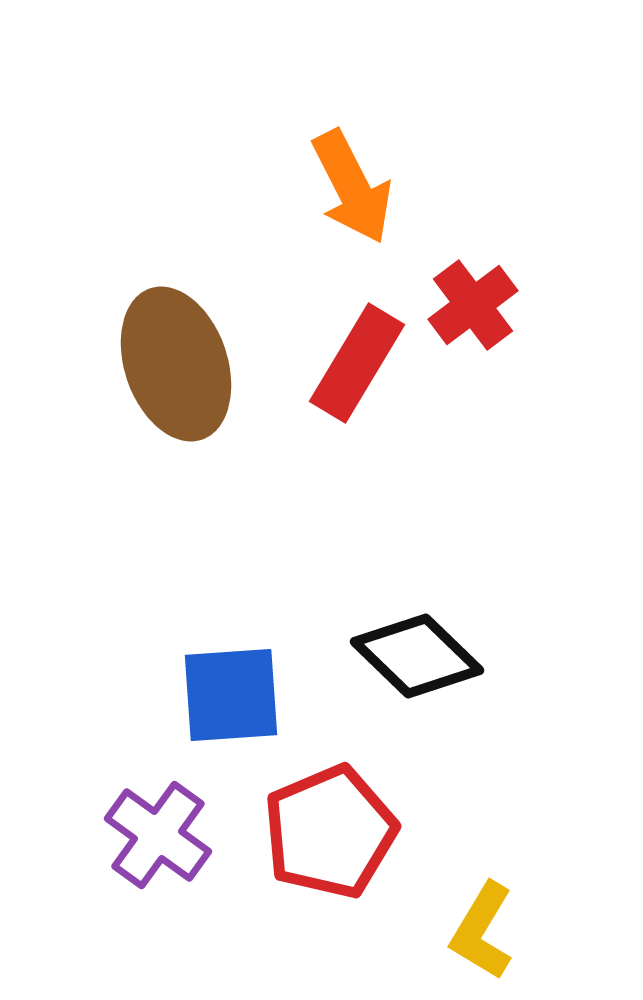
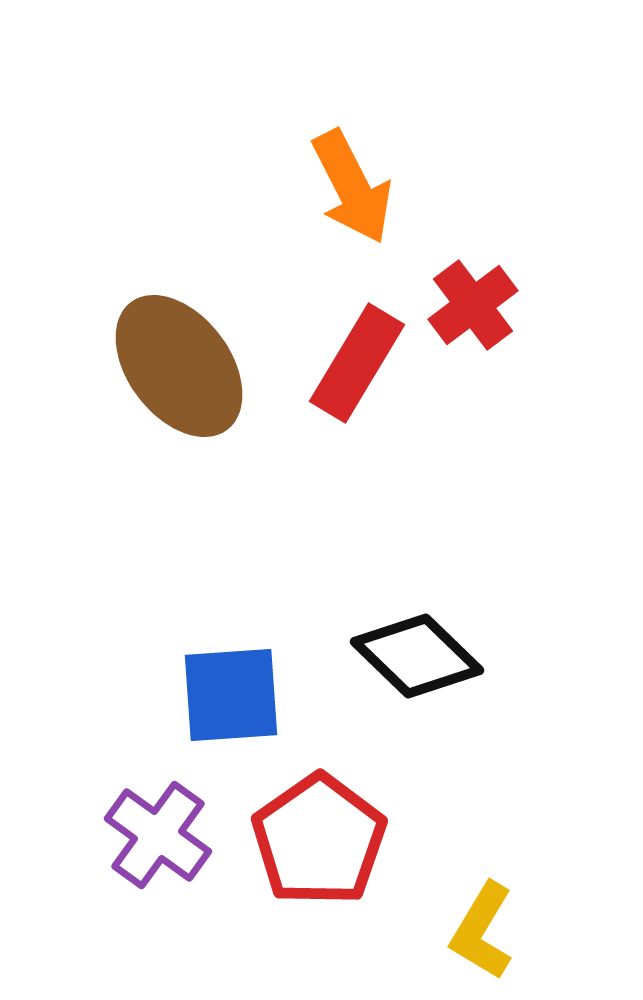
brown ellipse: moved 3 px right, 2 px down; rotated 18 degrees counterclockwise
red pentagon: moved 11 px left, 8 px down; rotated 12 degrees counterclockwise
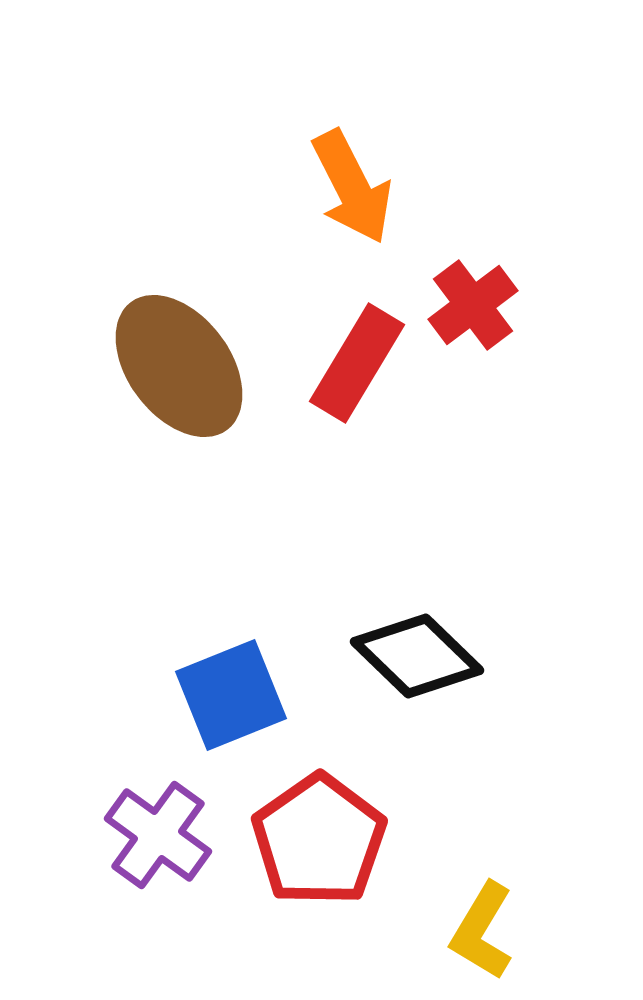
blue square: rotated 18 degrees counterclockwise
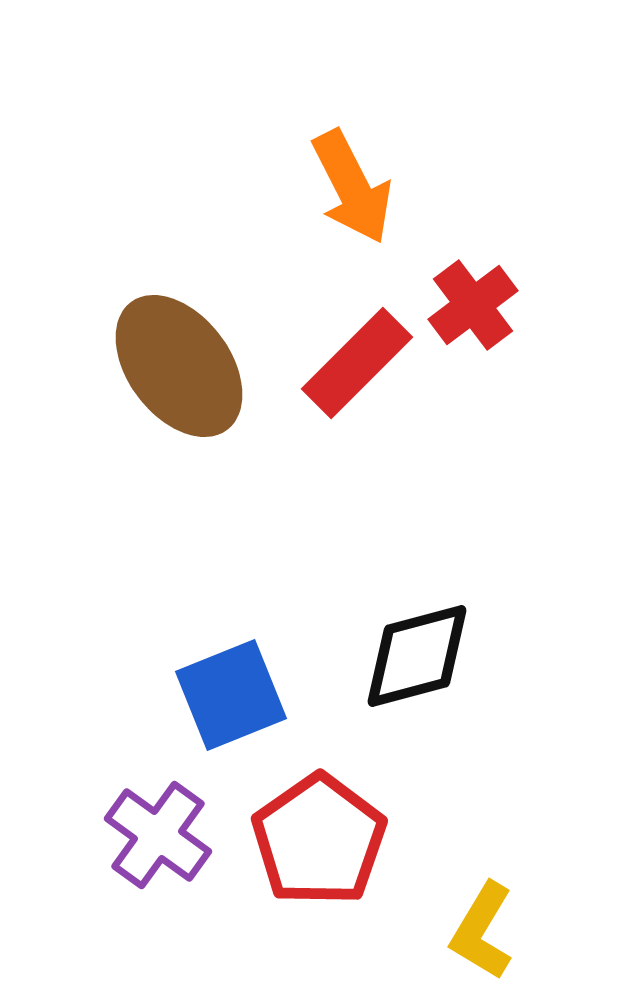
red rectangle: rotated 14 degrees clockwise
black diamond: rotated 59 degrees counterclockwise
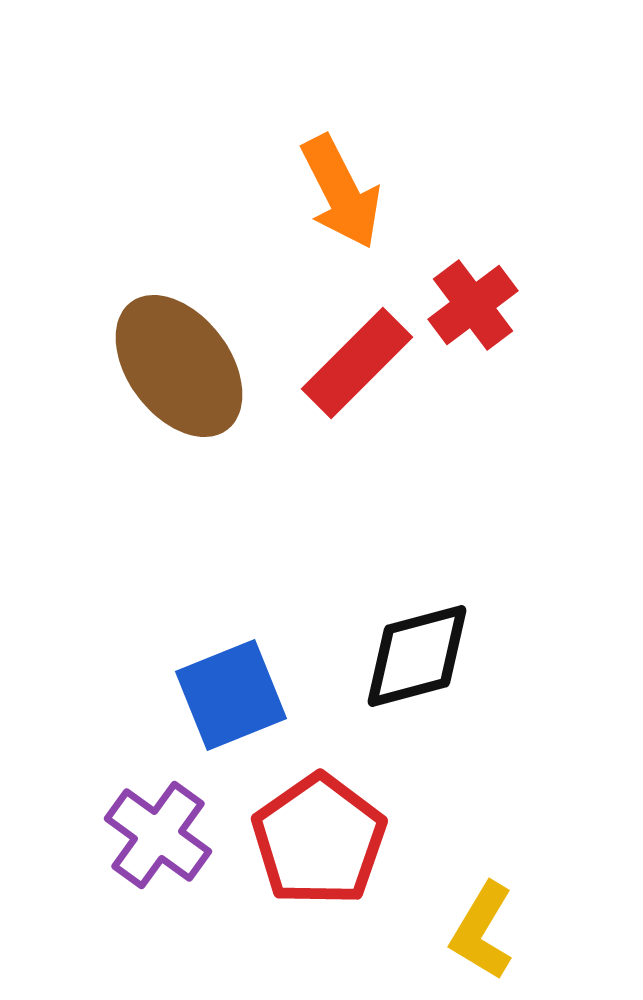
orange arrow: moved 11 px left, 5 px down
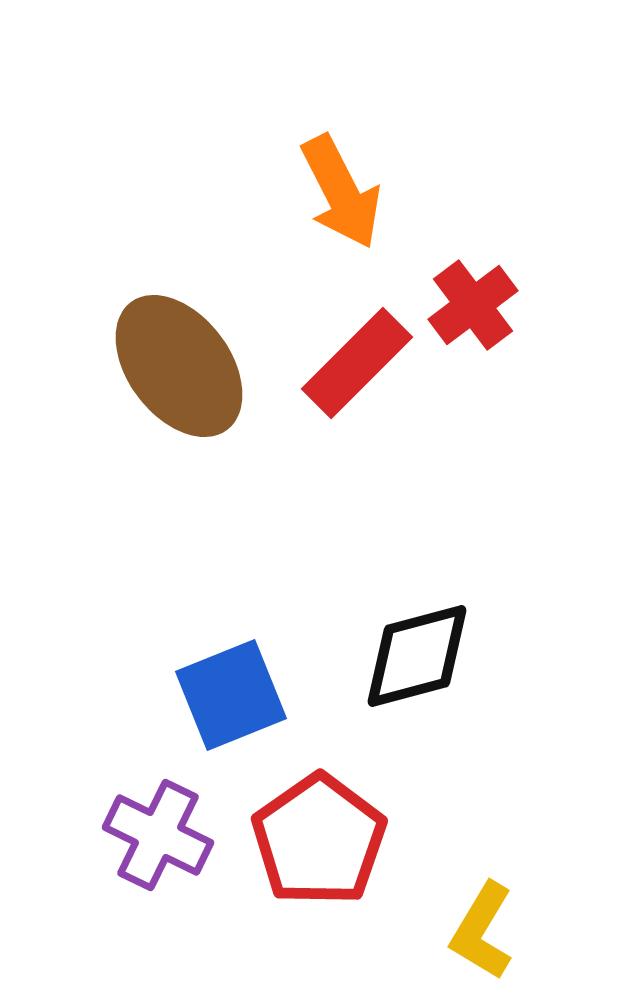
purple cross: rotated 10 degrees counterclockwise
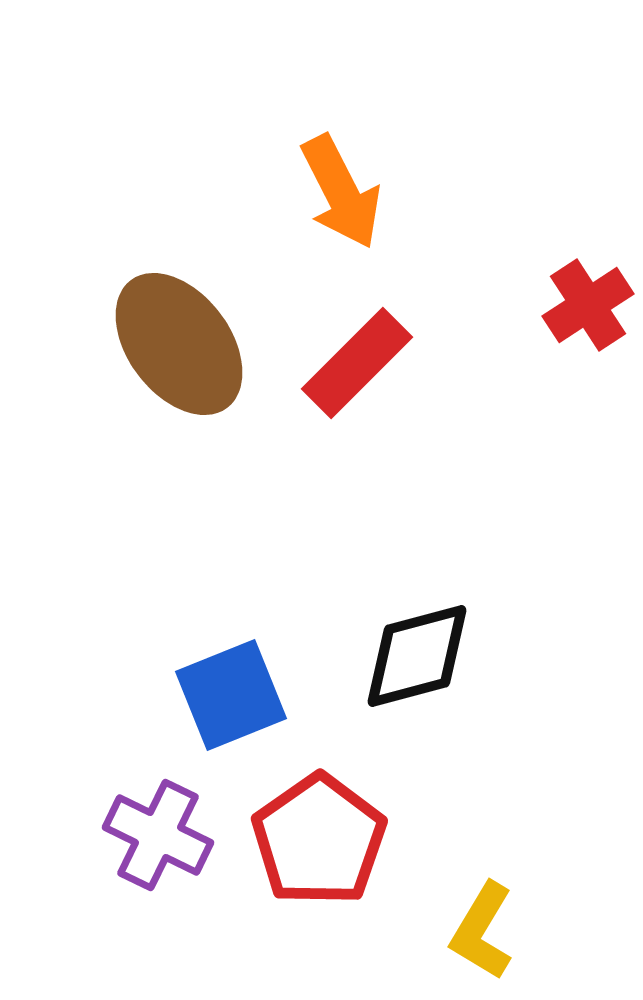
red cross: moved 115 px right; rotated 4 degrees clockwise
brown ellipse: moved 22 px up
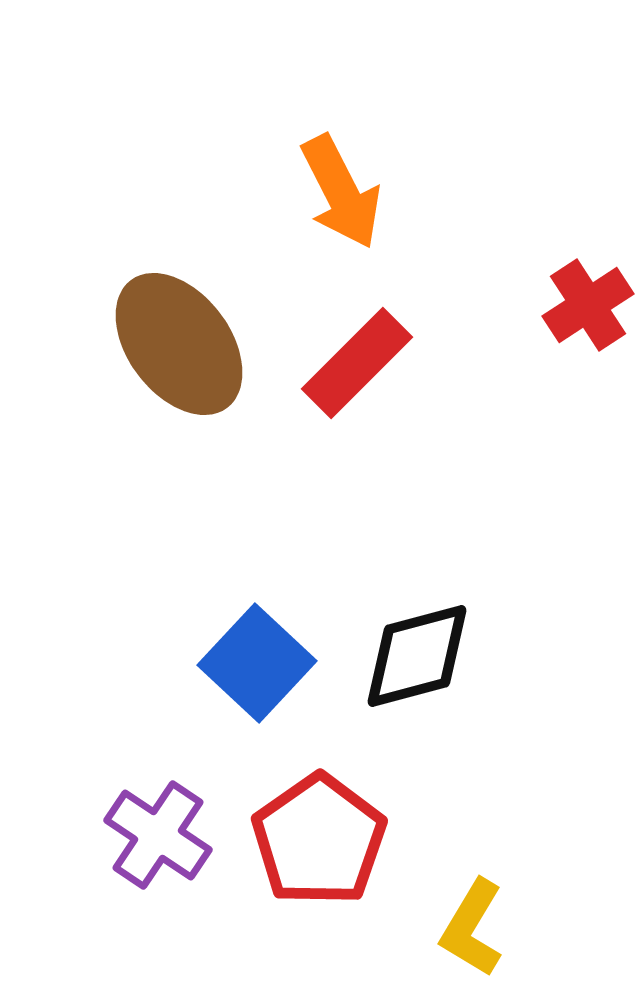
blue square: moved 26 px right, 32 px up; rotated 25 degrees counterclockwise
purple cross: rotated 8 degrees clockwise
yellow L-shape: moved 10 px left, 3 px up
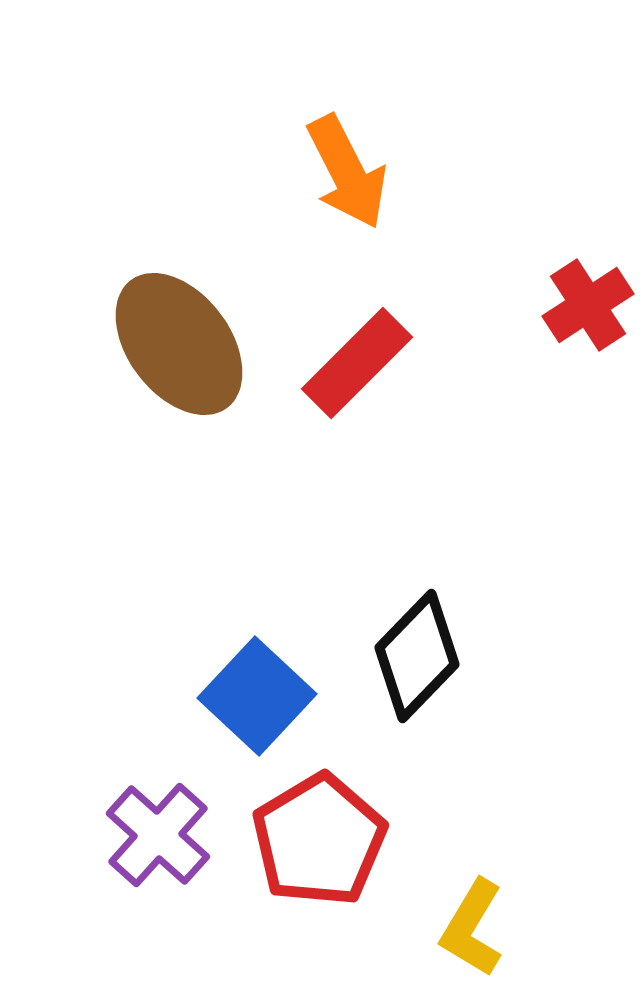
orange arrow: moved 6 px right, 20 px up
black diamond: rotated 31 degrees counterclockwise
blue square: moved 33 px down
purple cross: rotated 8 degrees clockwise
red pentagon: rotated 4 degrees clockwise
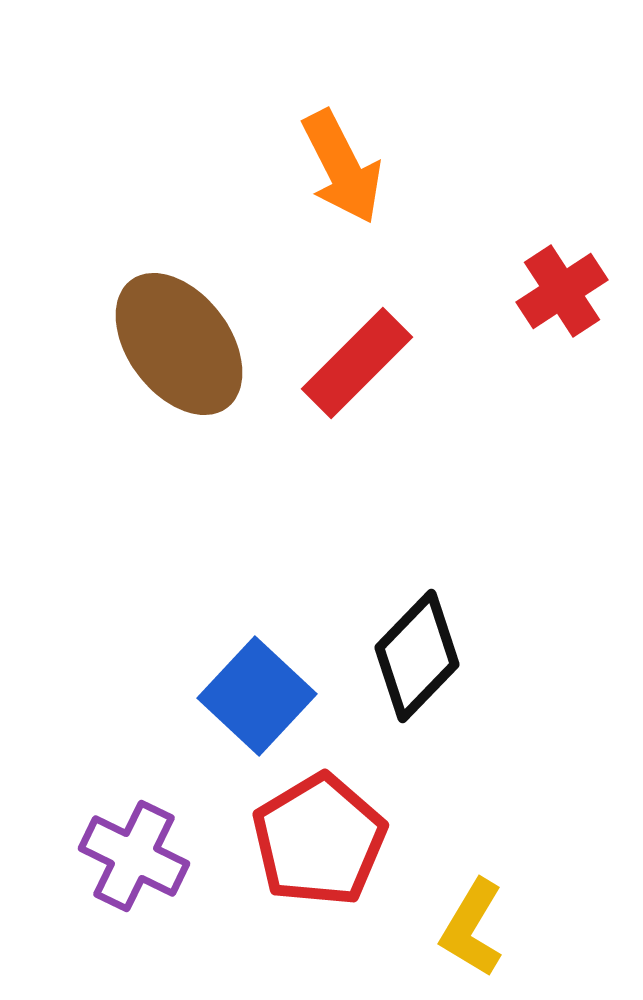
orange arrow: moved 5 px left, 5 px up
red cross: moved 26 px left, 14 px up
purple cross: moved 24 px left, 21 px down; rotated 16 degrees counterclockwise
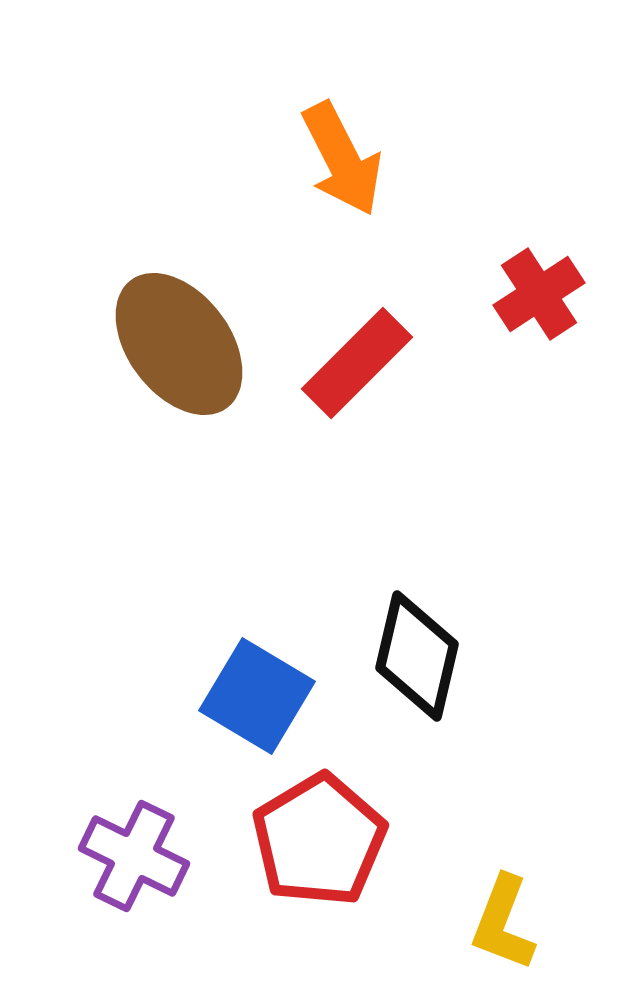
orange arrow: moved 8 px up
red cross: moved 23 px left, 3 px down
black diamond: rotated 31 degrees counterclockwise
blue square: rotated 12 degrees counterclockwise
yellow L-shape: moved 31 px right, 5 px up; rotated 10 degrees counterclockwise
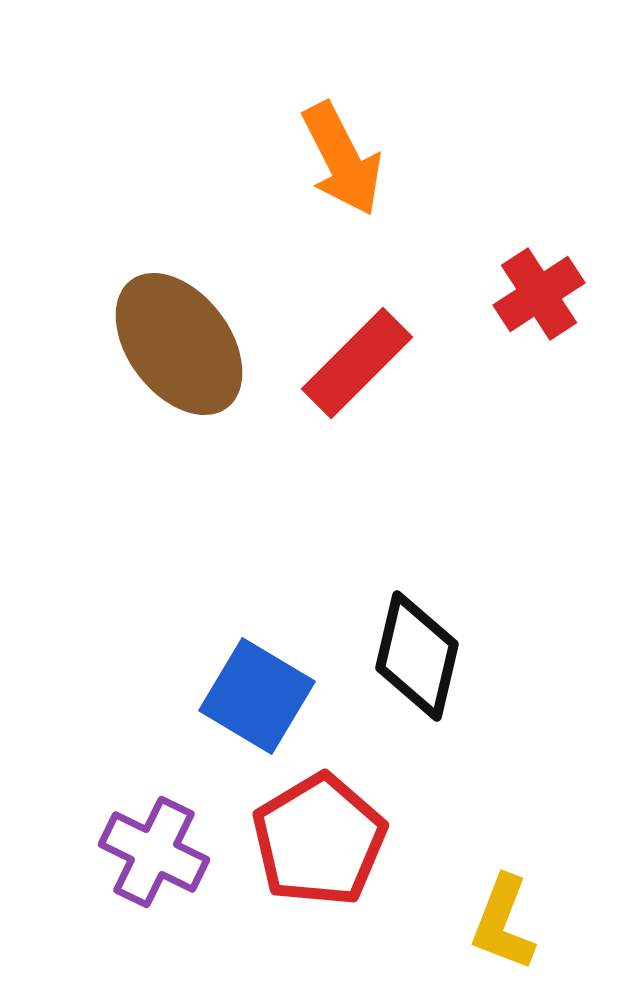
purple cross: moved 20 px right, 4 px up
